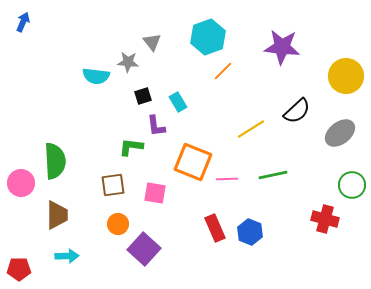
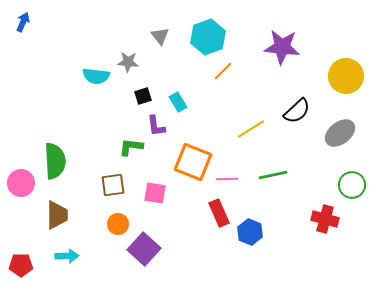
gray triangle: moved 8 px right, 6 px up
red rectangle: moved 4 px right, 15 px up
red pentagon: moved 2 px right, 4 px up
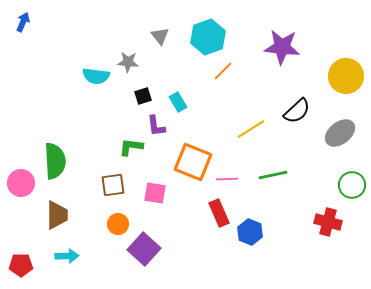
red cross: moved 3 px right, 3 px down
